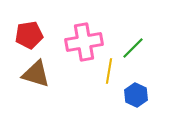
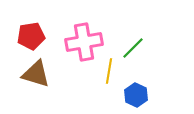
red pentagon: moved 2 px right, 1 px down
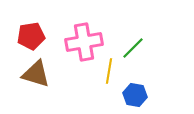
blue hexagon: moved 1 px left; rotated 15 degrees counterclockwise
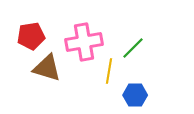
brown triangle: moved 11 px right, 6 px up
blue hexagon: rotated 10 degrees counterclockwise
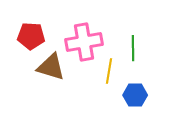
red pentagon: rotated 12 degrees clockwise
green line: rotated 45 degrees counterclockwise
brown triangle: moved 4 px right, 1 px up
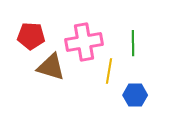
green line: moved 5 px up
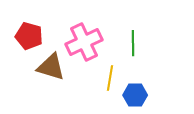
red pentagon: moved 2 px left; rotated 12 degrees clockwise
pink cross: rotated 15 degrees counterclockwise
yellow line: moved 1 px right, 7 px down
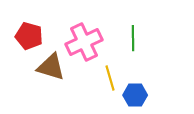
green line: moved 5 px up
yellow line: rotated 25 degrees counterclockwise
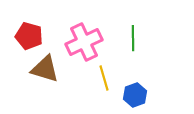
brown triangle: moved 6 px left, 2 px down
yellow line: moved 6 px left
blue hexagon: rotated 20 degrees counterclockwise
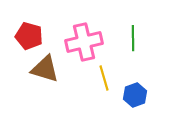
pink cross: rotated 12 degrees clockwise
